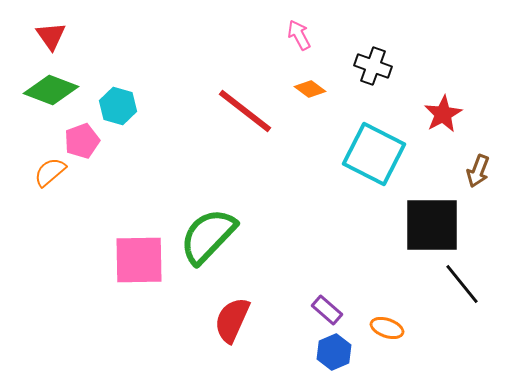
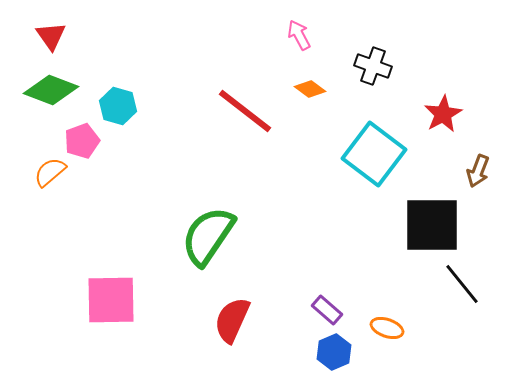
cyan square: rotated 10 degrees clockwise
green semicircle: rotated 10 degrees counterclockwise
pink square: moved 28 px left, 40 px down
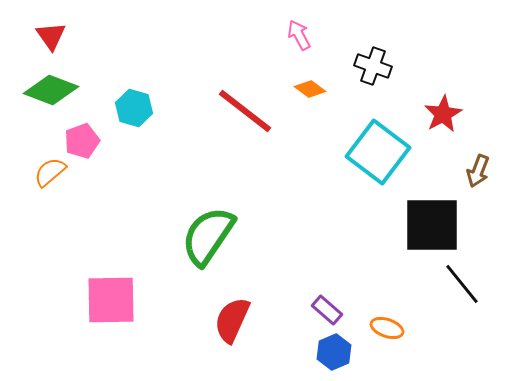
cyan hexagon: moved 16 px right, 2 px down
cyan square: moved 4 px right, 2 px up
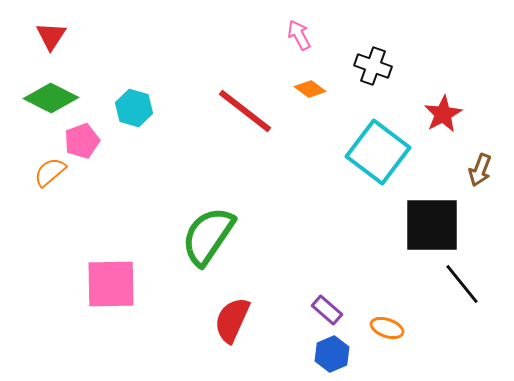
red triangle: rotated 8 degrees clockwise
green diamond: moved 8 px down; rotated 6 degrees clockwise
brown arrow: moved 2 px right, 1 px up
pink square: moved 16 px up
blue hexagon: moved 2 px left, 2 px down
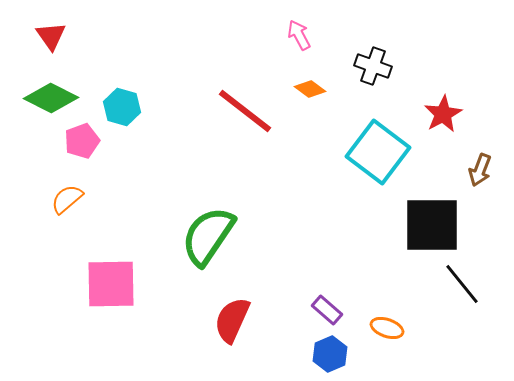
red triangle: rotated 8 degrees counterclockwise
cyan hexagon: moved 12 px left, 1 px up
orange semicircle: moved 17 px right, 27 px down
blue hexagon: moved 2 px left
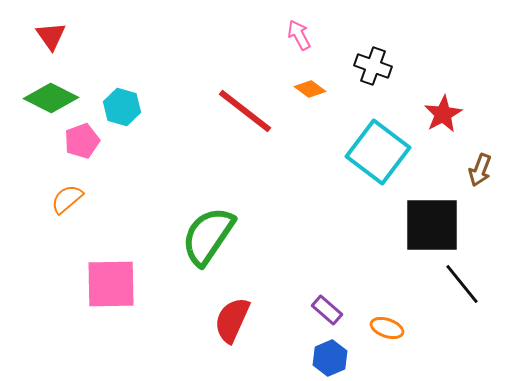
blue hexagon: moved 4 px down
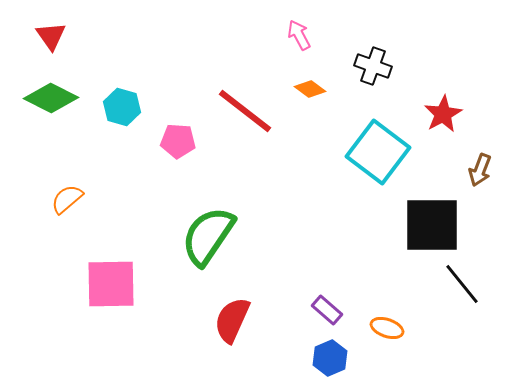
pink pentagon: moved 96 px right; rotated 24 degrees clockwise
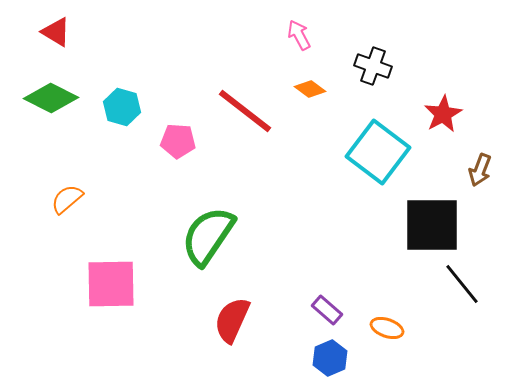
red triangle: moved 5 px right, 4 px up; rotated 24 degrees counterclockwise
